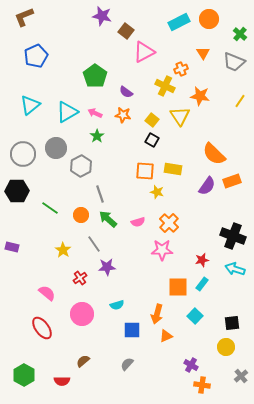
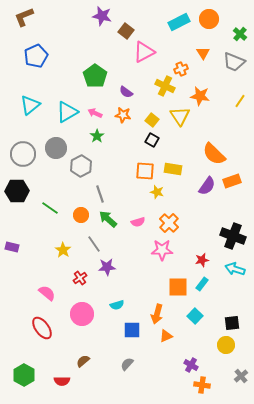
yellow circle at (226, 347): moved 2 px up
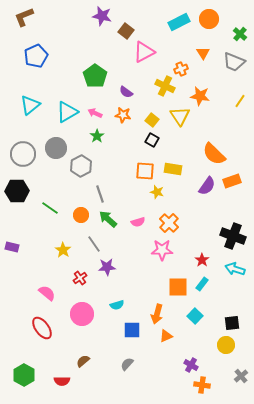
red star at (202, 260): rotated 24 degrees counterclockwise
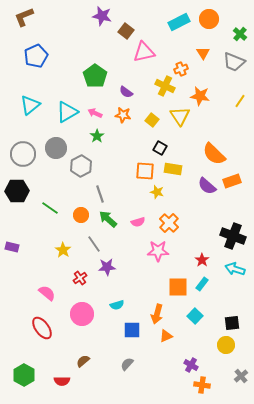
pink triangle at (144, 52): rotated 15 degrees clockwise
black square at (152, 140): moved 8 px right, 8 px down
purple semicircle at (207, 186): rotated 96 degrees clockwise
pink star at (162, 250): moved 4 px left, 1 px down
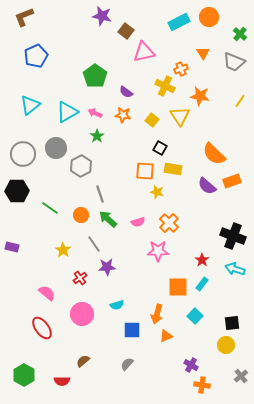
orange circle at (209, 19): moved 2 px up
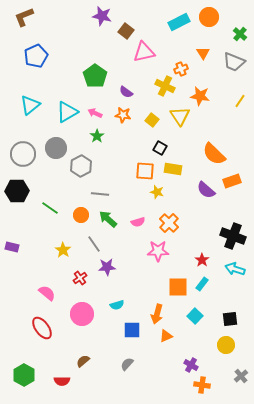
purple semicircle at (207, 186): moved 1 px left, 4 px down
gray line at (100, 194): rotated 66 degrees counterclockwise
black square at (232, 323): moved 2 px left, 4 px up
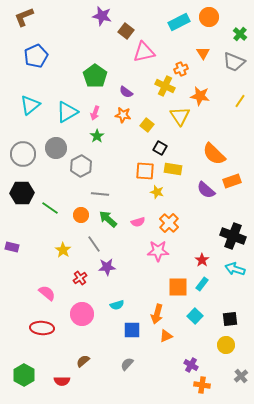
pink arrow at (95, 113): rotated 96 degrees counterclockwise
yellow square at (152, 120): moved 5 px left, 5 px down
black hexagon at (17, 191): moved 5 px right, 2 px down
red ellipse at (42, 328): rotated 50 degrees counterclockwise
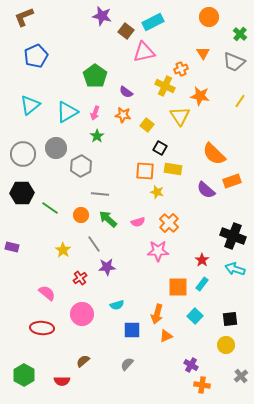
cyan rectangle at (179, 22): moved 26 px left
